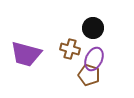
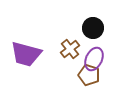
brown cross: rotated 36 degrees clockwise
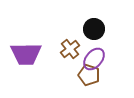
black circle: moved 1 px right, 1 px down
purple trapezoid: rotated 16 degrees counterclockwise
purple ellipse: rotated 15 degrees clockwise
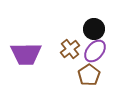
purple ellipse: moved 1 px right, 8 px up
brown pentagon: rotated 20 degrees clockwise
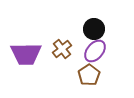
brown cross: moved 8 px left
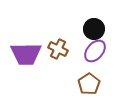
brown cross: moved 4 px left; rotated 24 degrees counterclockwise
brown pentagon: moved 9 px down
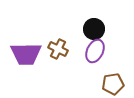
purple ellipse: rotated 15 degrees counterclockwise
brown pentagon: moved 24 px right; rotated 25 degrees clockwise
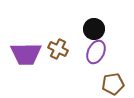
purple ellipse: moved 1 px right, 1 px down
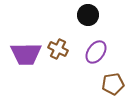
black circle: moved 6 px left, 14 px up
purple ellipse: rotated 10 degrees clockwise
